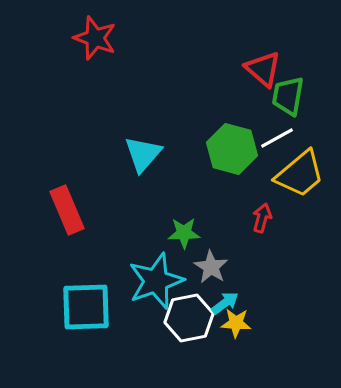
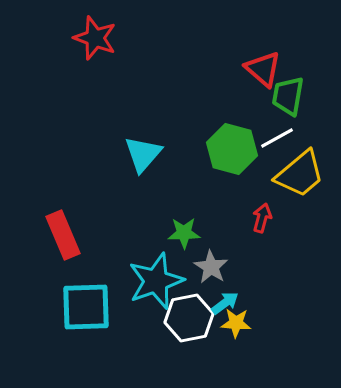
red rectangle: moved 4 px left, 25 px down
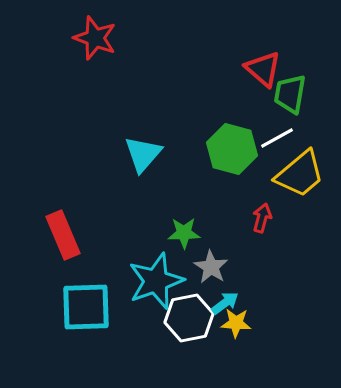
green trapezoid: moved 2 px right, 2 px up
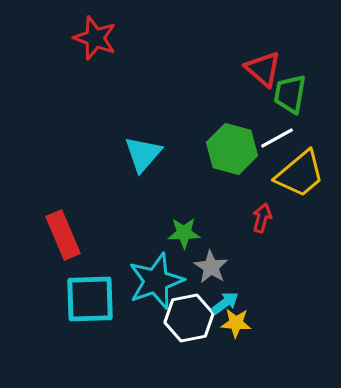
cyan square: moved 4 px right, 8 px up
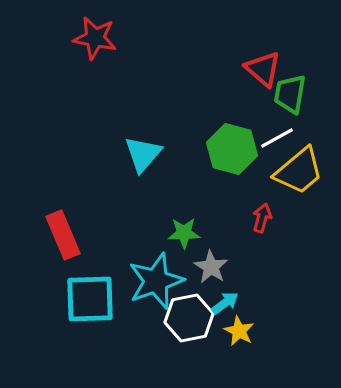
red star: rotated 9 degrees counterclockwise
yellow trapezoid: moved 1 px left, 3 px up
yellow star: moved 3 px right, 8 px down; rotated 24 degrees clockwise
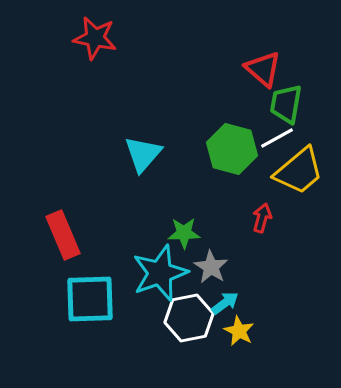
green trapezoid: moved 4 px left, 10 px down
cyan star: moved 4 px right, 8 px up
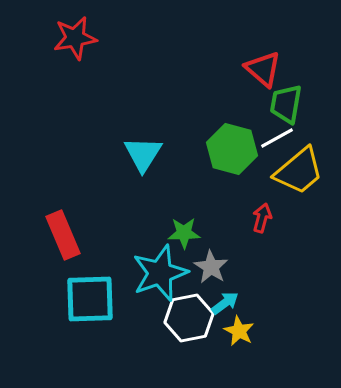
red star: moved 20 px left; rotated 21 degrees counterclockwise
cyan triangle: rotated 9 degrees counterclockwise
